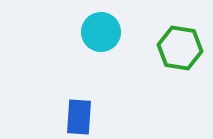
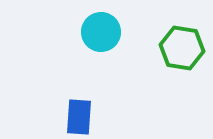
green hexagon: moved 2 px right
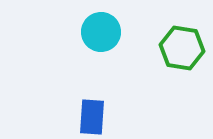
blue rectangle: moved 13 px right
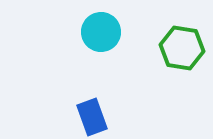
blue rectangle: rotated 24 degrees counterclockwise
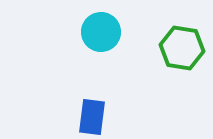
blue rectangle: rotated 27 degrees clockwise
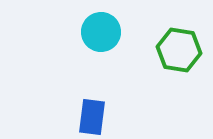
green hexagon: moved 3 px left, 2 px down
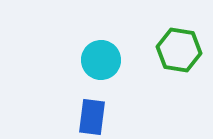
cyan circle: moved 28 px down
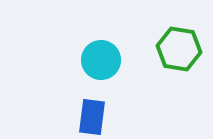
green hexagon: moved 1 px up
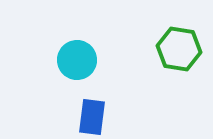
cyan circle: moved 24 px left
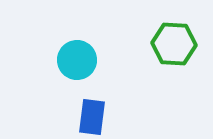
green hexagon: moved 5 px left, 5 px up; rotated 6 degrees counterclockwise
